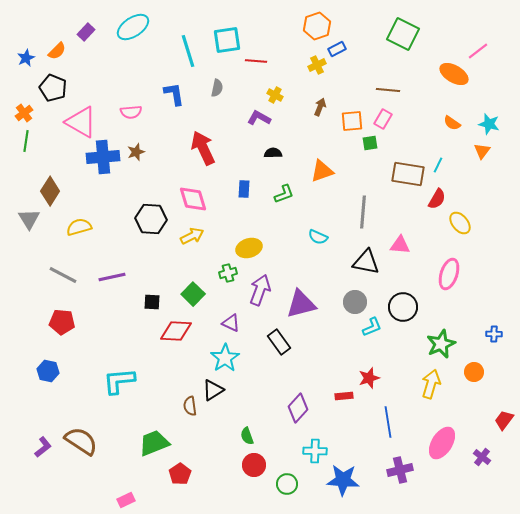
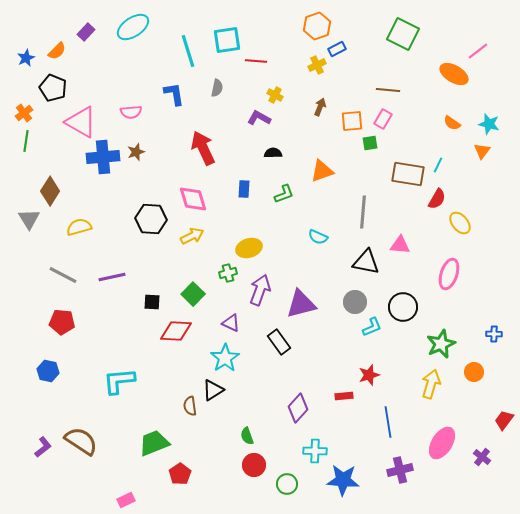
red star at (369, 378): moved 3 px up
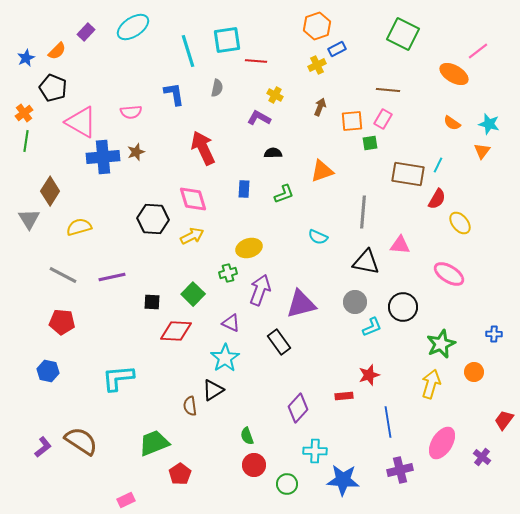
black hexagon at (151, 219): moved 2 px right
pink ellipse at (449, 274): rotated 76 degrees counterclockwise
cyan L-shape at (119, 381): moved 1 px left, 3 px up
